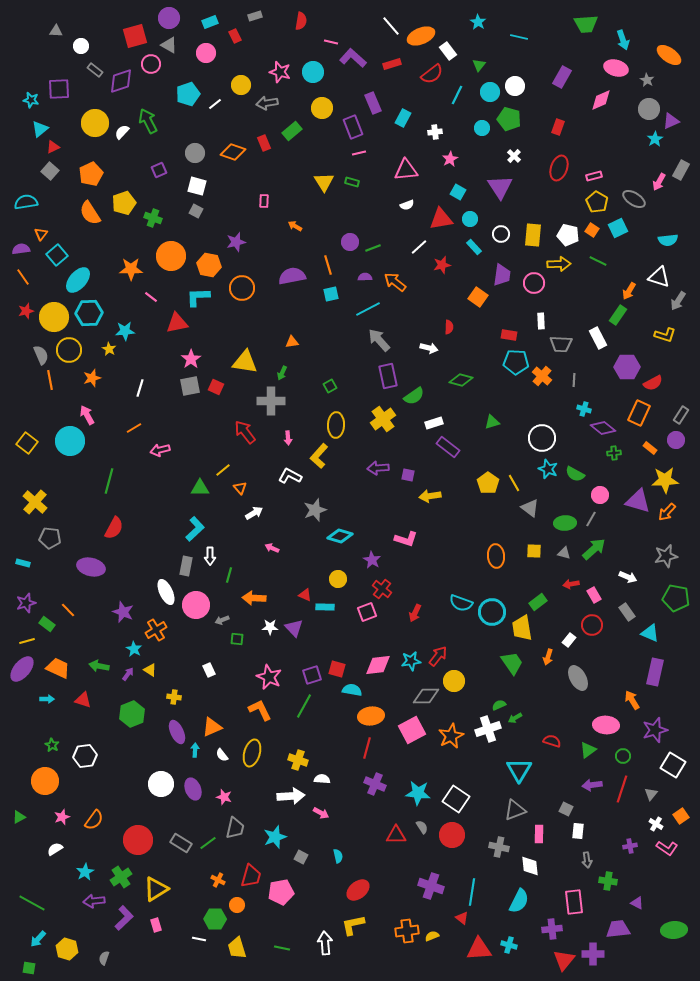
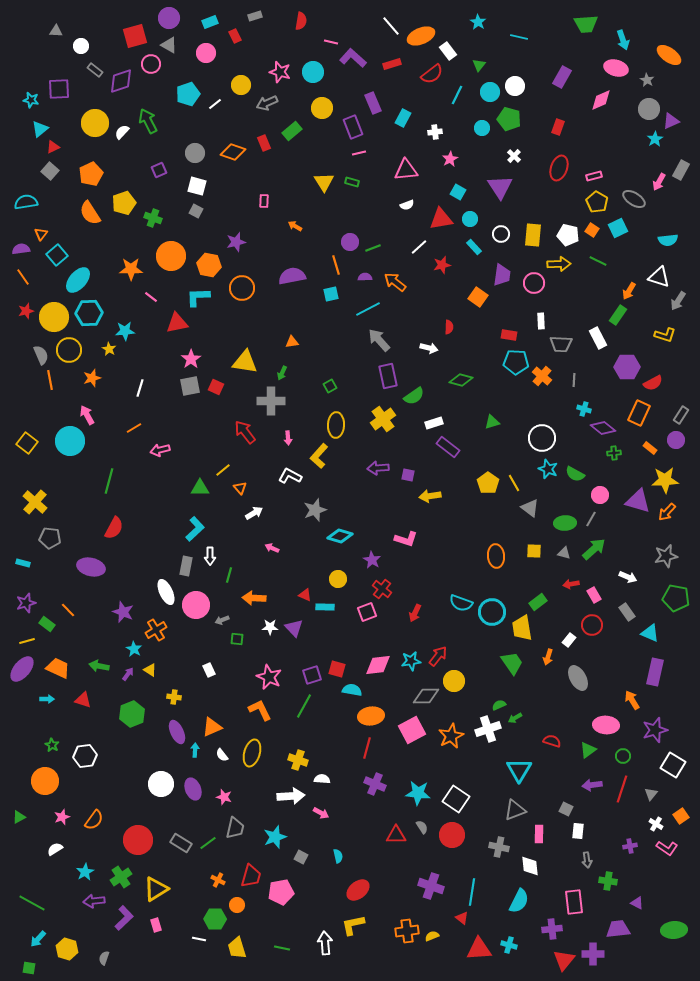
gray arrow at (267, 103): rotated 15 degrees counterclockwise
orange line at (328, 265): moved 8 px right
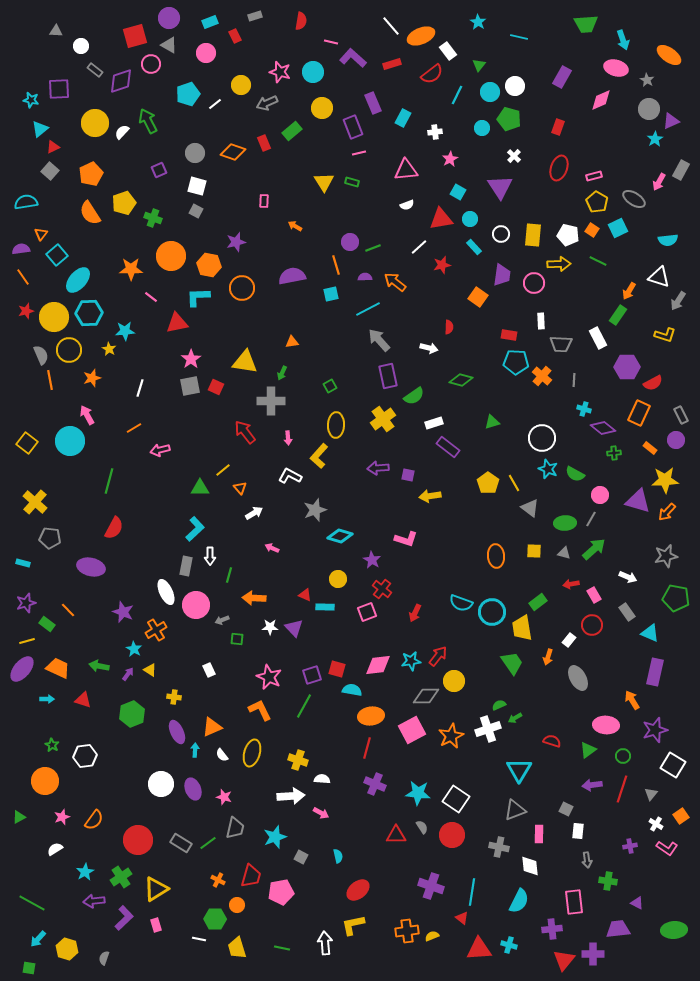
gray rectangle at (681, 415): rotated 60 degrees counterclockwise
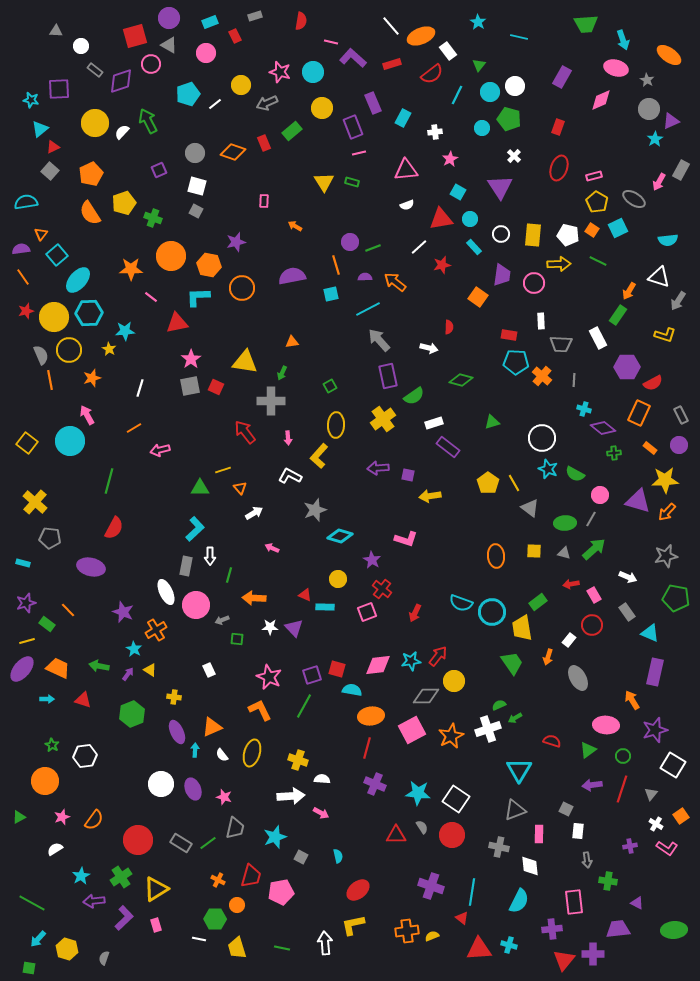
purple circle at (676, 440): moved 3 px right, 5 px down
yellow line at (223, 470): rotated 21 degrees clockwise
cyan star at (85, 872): moved 4 px left, 4 px down
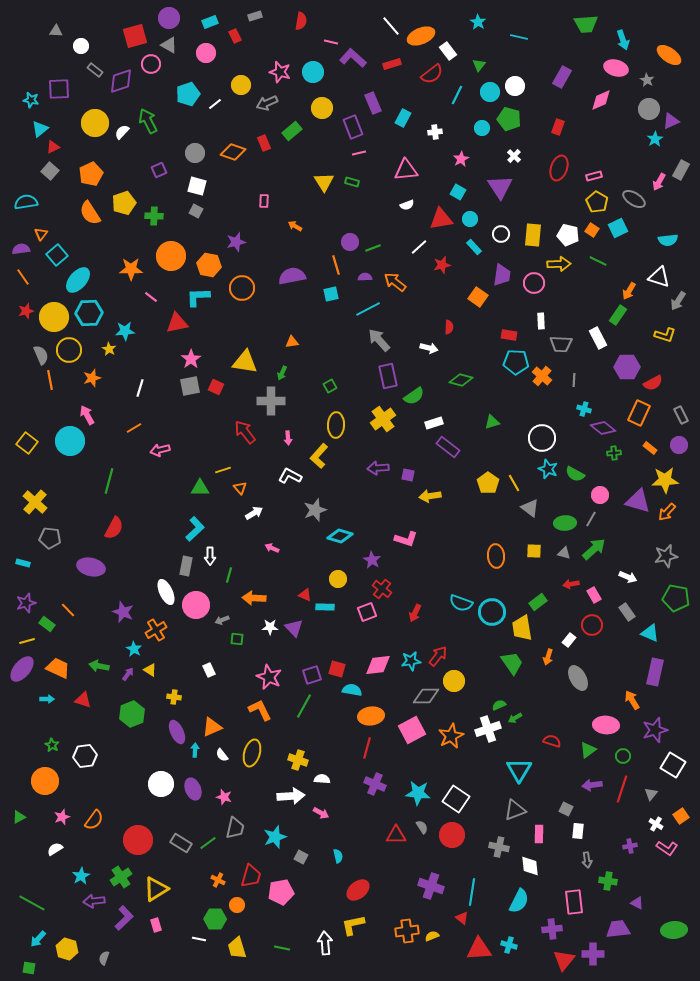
pink star at (450, 159): moved 11 px right
green cross at (153, 218): moved 1 px right, 2 px up; rotated 18 degrees counterclockwise
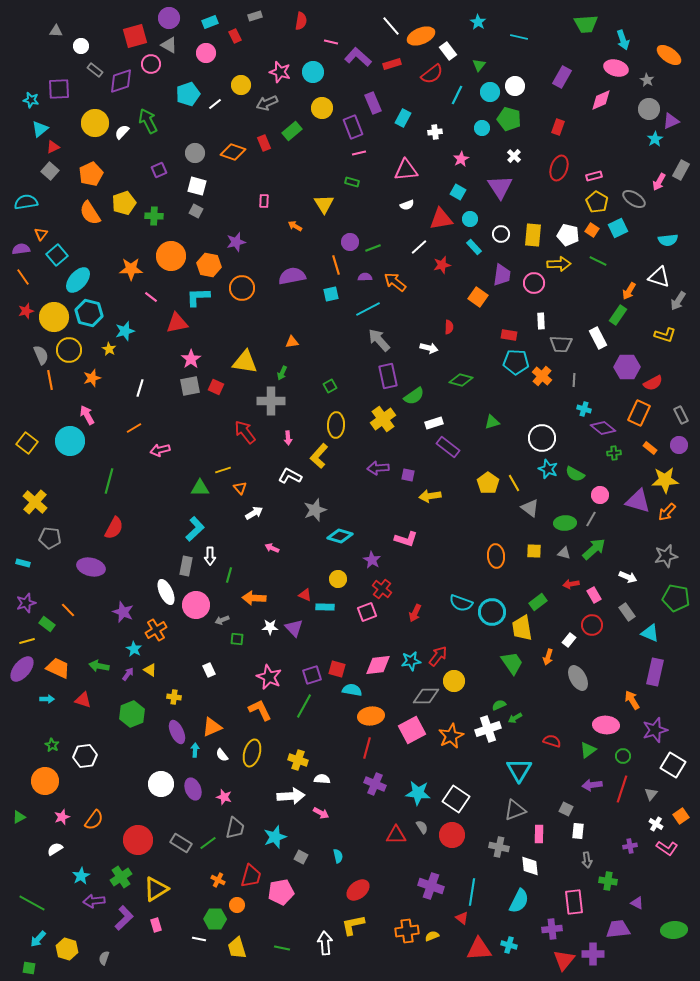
purple L-shape at (353, 58): moved 5 px right, 1 px up
yellow triangle at (324, 182): moved 22 px down
cyan hexagon at (89, 313): rotated 16 degrees clockwise
cyan star at (125, 331): rotated 12 degrees counterclockwise
